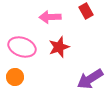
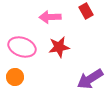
red star: rotated 10 degrees clockwise
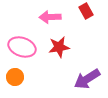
purple arrow: moved 3 px left
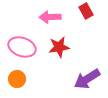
orange circle: moved 2 px right, 2 px down
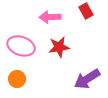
pink ellipse: moved 1 px left, 1 px up
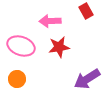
pink arrow: moved 4 px down
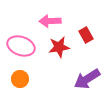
red rectangle: moved 24 px down
orange circle: moved 3 px right
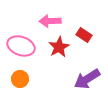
red rectangle: moved 2 px left; rotated 28 degrees counterclockwise
red star: rotated 20 degrees counterclockwise
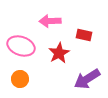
red rectangle: rotated 21 degrees counterclockwise
red star: moved 6 px down
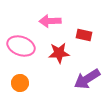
red star: rotated 25 degrees clockwise
orange circle: moved 4 px down
